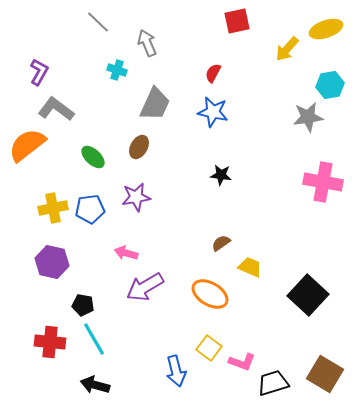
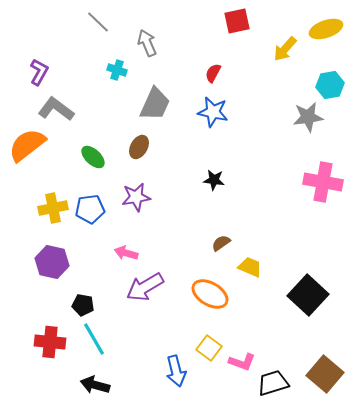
yellow arrow: moved 2 px left
black star: moved 7 px left, 5 px down
brown square: rotated 9 degrees clockwise
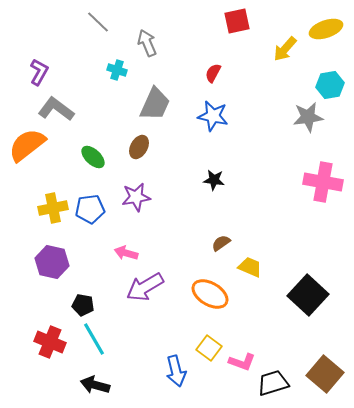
blue star: moved 4 px down
red cross: rotated 16 degrees clockwise
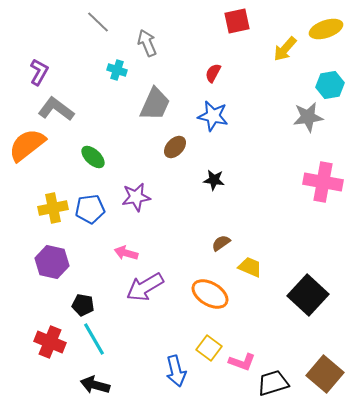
brown ellipse: moved 36 px right; rotated 15 degrees clockwise
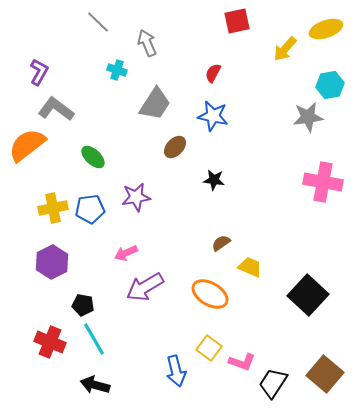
gray trapezoid: rotated 9 degrees clockwise
pink arrow: rotated 40 degrees counterclockwise
purple hexagon: rotated 20 degrees clockwise
black trapezoid: rotated 40 degrees counterclockwise
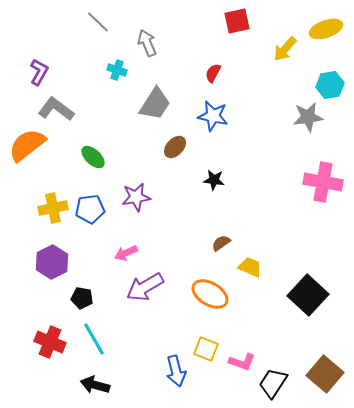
black pentagon: moved 1 px left, 7 px up
yellow square: moved 3 px left, 1 px down; rotated 15 degrees counterclockwise
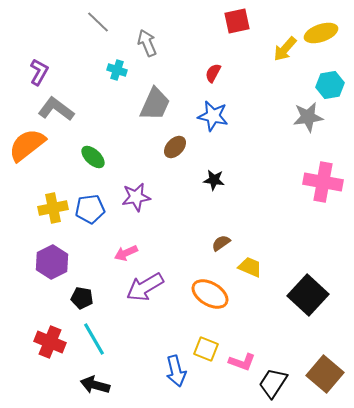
yellow ellipse: moved 5 px left, 4 px down
gray trapezoid: rotated 9 degrees counterclockwise
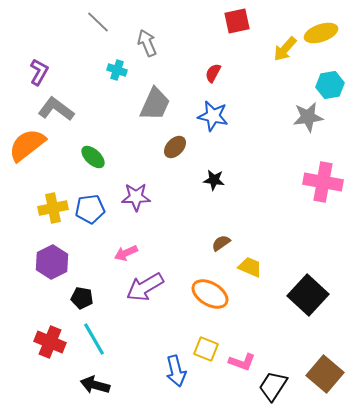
purple star: rotated 8 degrees clockwise
black trapezoid: moved 3 px down
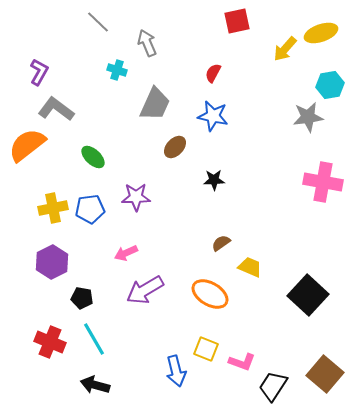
black star: rotated 10 degrees counterclockwise
purple arrow: moved 3 px down
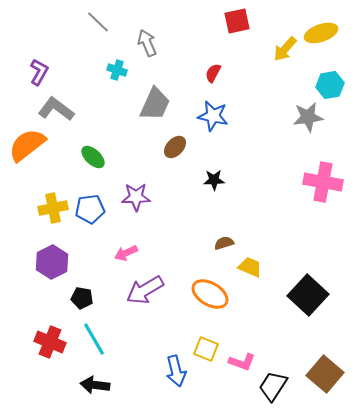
brown semicircle: moved 3 px right; rotated 18 degrees clockwise
black arrow: rotated 8 degrees counterclockwise
